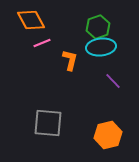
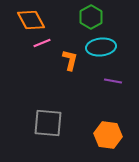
green hexagon: moved 7 px left, 10 px up; rotated 10 degrees counterclockwise
purple line: rotated 36 degrees counterclockwise
orange hexagon: rotated 20 degrees clockwise
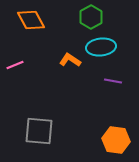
pink line: moved 27 px left, 22 px down
orange L-shape: rotated 70 degrees counterclockwise
gray square: moved 9 px left, 8 px down
orange hexagon: moved 8 px right, 5 px down
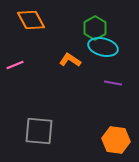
green hexagon: moved 4 px right, 11 px down
cyan ellipse: moved 2 px right; rotated 20 degrees clockwise
purple line: moved 2 px down
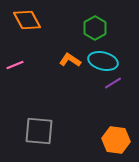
orange diamond: moved 4 px left
cyan ellipse: moved 14 px down
purple line: rotated 42 degrees counterclockwise
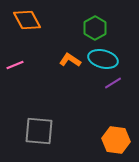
cyan ellipse: moved 2 px up
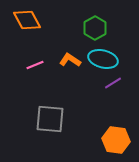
pink line: moved 20 px right
gray square: moved 11 px right, 12 px up
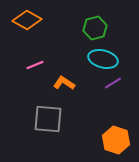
orange diamond: rotated 32 degrees counterclockwise
green hexagon: rotated 15 degrees clockwise
orange L-shape: moved 6 px left, 23 px down
gray square: moved 2 px left
orange hexagon: rotated 12 degrees clockwise
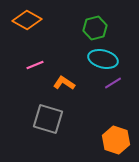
gray square: rotated 12 degrees clockwise
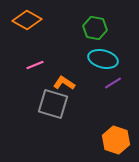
green hexagon: rotated 25 degrees clockwise
gray square: moved 5 px right, 15 px up
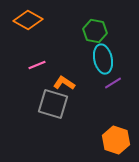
orange diamond: moved 1 px right
green hexagon: moved 3 px down
cyan ellipse: rotated 64 degrees clockwise
pink line: moved 2 px right
